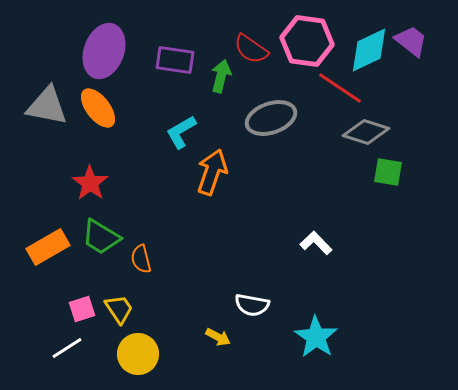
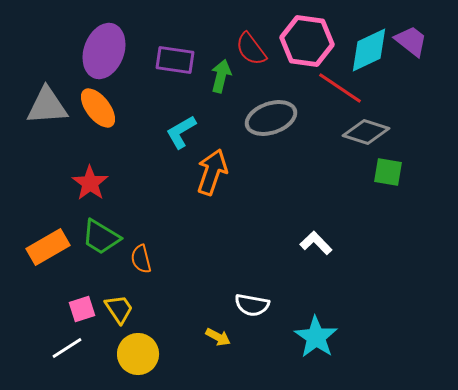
red semicircle: rotated 18 degrees clockwise
gray triangle: rotated 15 degrees counterclockwise
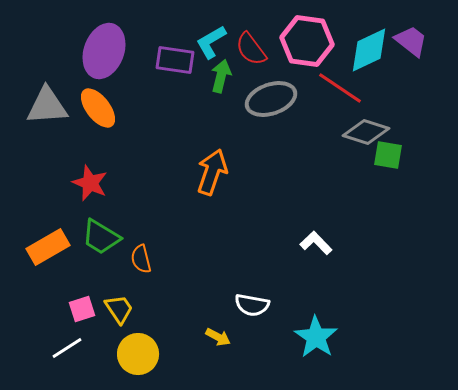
gray ellipse: moved 19 px up
cyan L-shape: moved 30 px right, 90 px up
green square: moved 17 px up
red star: rotated 12 degrees counterclockwise
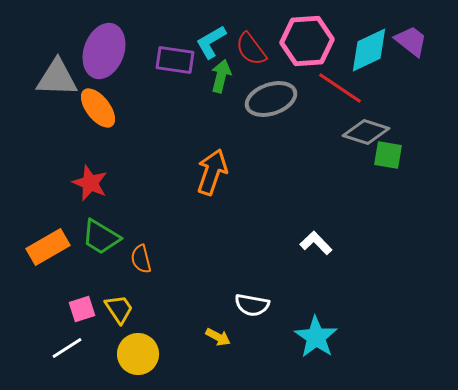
pink hexagon: rotated 12 degrees counterclockwise
gray triangle: moved 10 px right, 28 px up; rotated 6 degrees clockwise
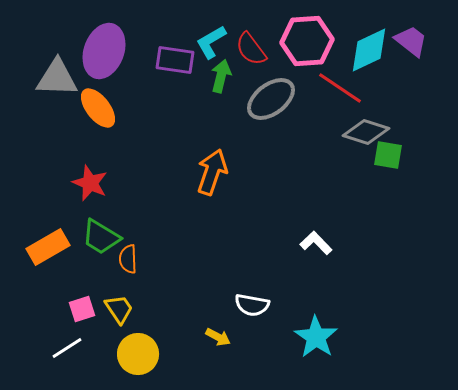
gray ellipse: rotated 18 degrees counterclockwise
orange semicircle: moved 13 px left; rotated 12 degrees clockwise
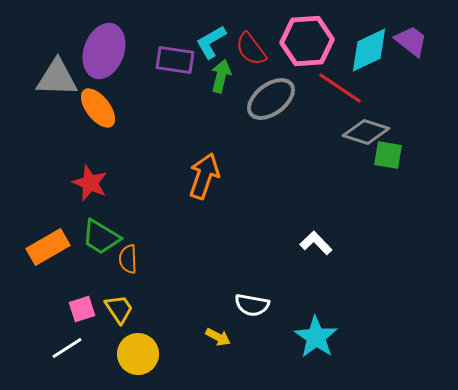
orange arrow: moved 8 px left, 4 px down
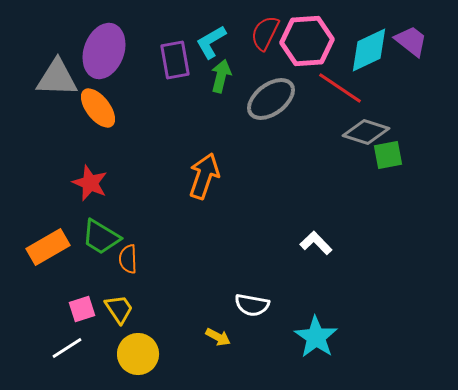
red semicircle: moved 14 px right, 16 px up; rotated 63 degrees clockwise
purple rectangle: rotated 72 degrees clockwise
green square: rotated 20 degrees counterclockwise
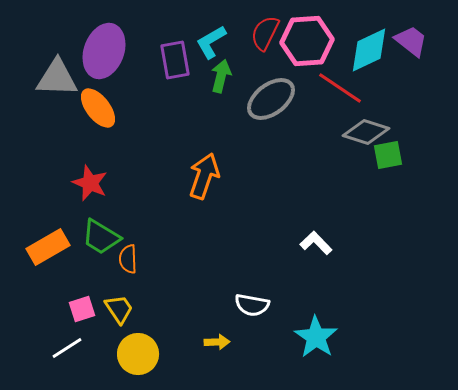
yellow arrow: moved 1 px left, 5 px down; rotated 30 degrees counterclockwise
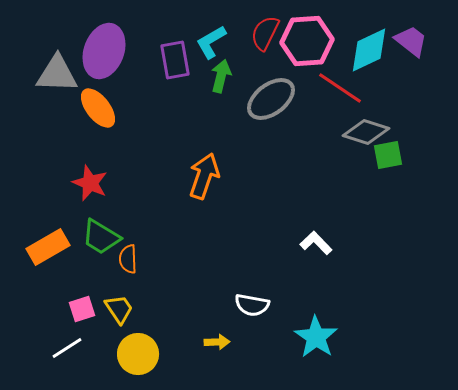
gray triangle: moved 4 px up
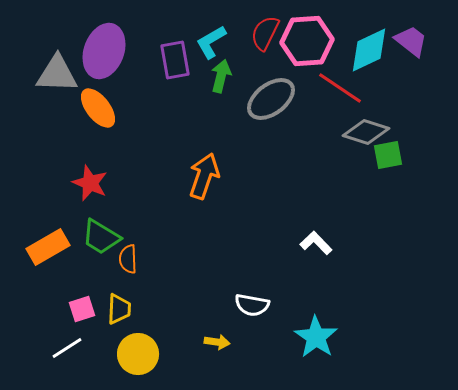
yellow trapezoid: rotated 36 degrees clockwise
yellow arrow: rotated 10 degrees clockwise
